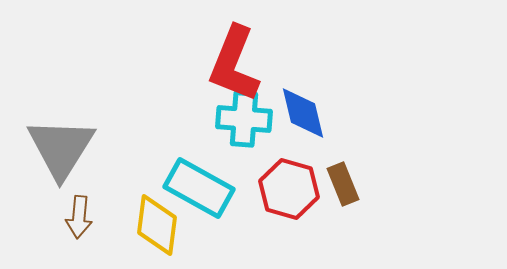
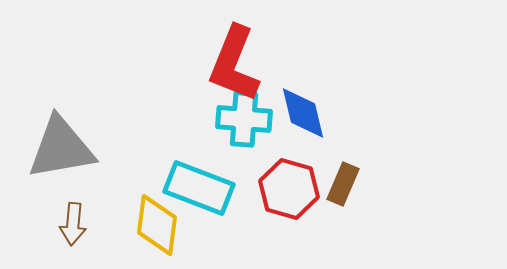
gray triangle: rotated 48 degrees clockwise
brown rectangle: rotated 45 degrees clockwise
cyan rectangle: rotated 8 degrees counterclockwise
brown arrow: moved 6 px left, 7 px down
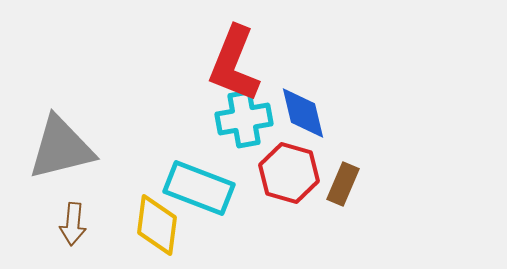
cyan cross: rotated 14 degrees counterclockwise
gray triangle: rotated 4 degrees counterclockwise
red hexagon: moved 16 px up
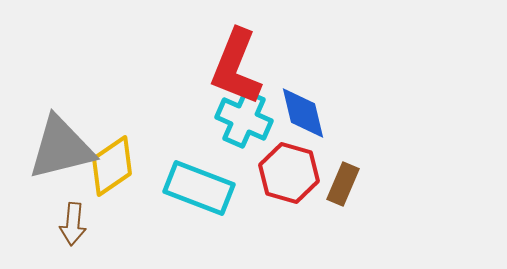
red L-shape: moved 2 px right, 3 px down
cyan cross: rotated 34 degrees clockwise
yellow diamond: moved 45 px left, 59 px up; rotated 48 degrees clockwise
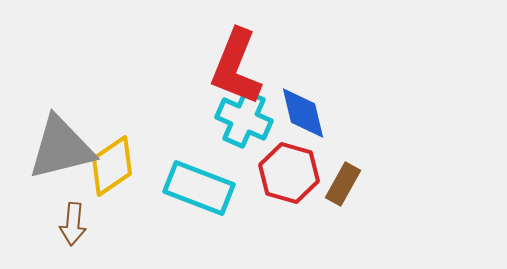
brown rectangle: rotated 6 degrees clockwise
